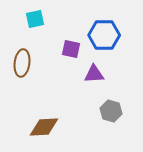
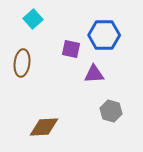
cyan square: moved 2 px left; rotated 30 degrees counterclockwise
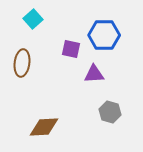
gray hexagon: moved 1 px left, 1 px down
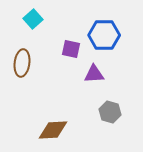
brown diamond: moved 9 px right, 3 px down
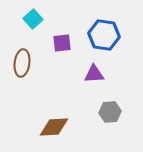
blue hexagon: rotated 8 degrees clockwise
purple square: moved 9 px left, 6 px up; rotated 18 degrees counterclockwise
gray hexagon: rotated 20 degrees counterclockwise
brown diamond: moved 1 px right, 3 px up
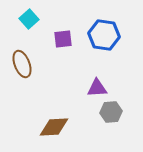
cyan square: moved 4 px left
purple square: moved 1 px right, 4 px up
brown ellipse: moved 1 px down; rotated 28 degrees counterclockwise
purple triangle: moved 3 px right, 14 px down
gray hexagon: moved 1 px right
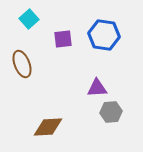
brown diamond: moved 6 px left
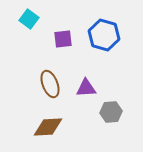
cyan square: rotated 12 degrees counterclockwise
blue hexagon: rotated 8 degrees clockwise
brown ellipse: moved 28 px right, 20 px down
purple triangle: moved 11 px left
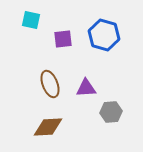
cyan square: moved 2 px right, 1 px down; rotated 24 degrees counterclockwise
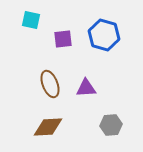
gray hexagon: moved 13 px down
